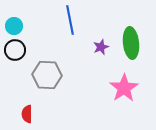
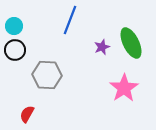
blue line: rotated 32 degrees clockwise
green ellipse: rotated 20 degrees counterclockwise
purple star: moved 1 px right
red semicircle: rotated 30 degrees clockwise
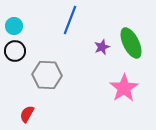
black circle: moved 1 px down
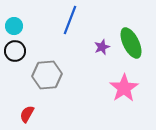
gray hexagon: rotated 8 degrees counterclockwise
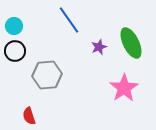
blue line: moved 1 px left; rotated 56 degrees counterclockwise
purple star: moved 3 px left
red semicircle: moved 2 px right, 2 px down; rotated 48 degrees counterclockwise
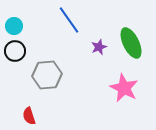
pink star: rotated 12 degrees counterclockwise
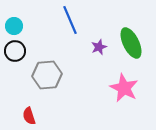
blue line: moved 1 px right; rotated 12 degrees clockwise
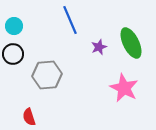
black circle: moved 2 px left, 3 px down
red semicircle: moved 1 px down
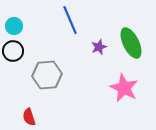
black circle: moved 3 px up
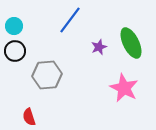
blue line: rotated 60 degrees clockwise
black circle: moved 2 px right
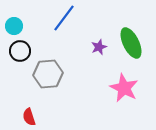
blue line: moved 6 px left, 2 px up
black circle: moved 5 px right
gray hexagon: moved 1 px right, 1 px up
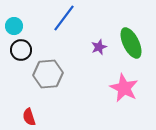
black circle: moved 1 px right, 1 px up
